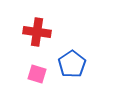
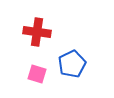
blue pentagon: rotated 8 degrees clockwise
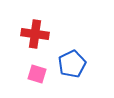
red cross: moved 2 px left, 2 px down
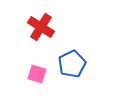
red cross: moved 6 px right, 7 px up; rotated 24 degrees clockwise
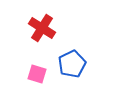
red cross: moved 1 px right, 1 px down
